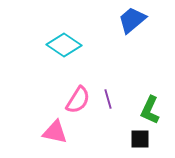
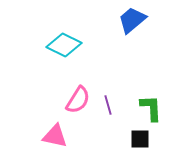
cyan diamond: rotated 8 degrees counterclockwise
purple line: moved 6 px down
green L-shape: moved 1 px right, 2 px up; rotated 152 degrees clockwise
pink triangle: moved 4 px down
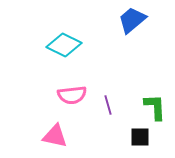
pink semicircle: moved 6 px left, 5 px up; rotated 52 degrees clockwise
green L-shape: moved 4 px right, 1 px up
black square: moved 2 px up
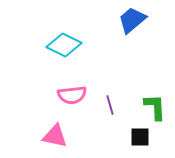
purple line: moved 2 px right
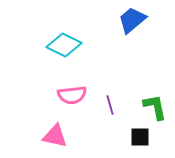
green L-shape: rotated 8 degrees counterclockwise
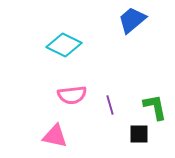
black square: moved 1 px left, 3 px up
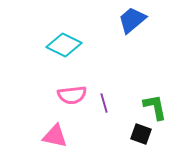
purple line: moved 6 px left, 2 px up
black square: moved 2 px right; rotated 20 degrees clockwise
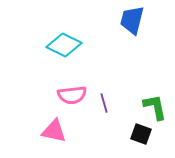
blue trapezoid: rotated 36 degrees counterclockwise
pink triangle: moved 1 px left, 5 px up
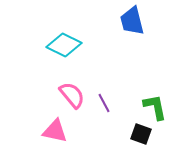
blue trapezoid: moved 1 px down; rotated 28 degrees counterclockwise
pink semicircle: rotated 124 degrees counterclockwise
purple line: rotated 12 degrees counterclockwise
pink triangle: moved 1 px right
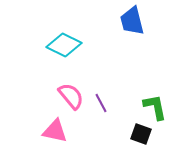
pink semicircle: moved 1 px left, 1 px down
purple line: moved 3 px left
